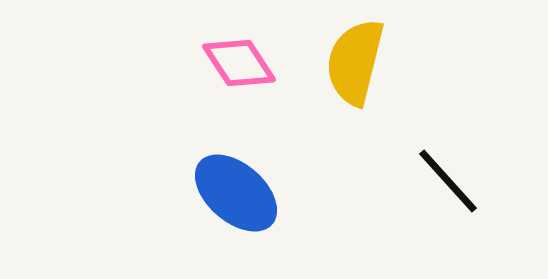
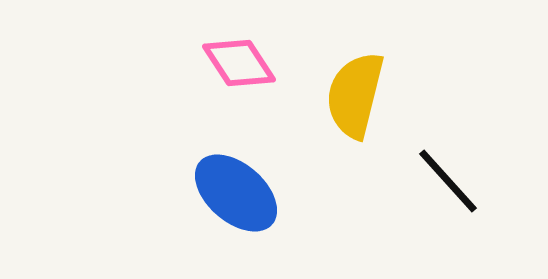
yellow semicircle: moved 33 px down
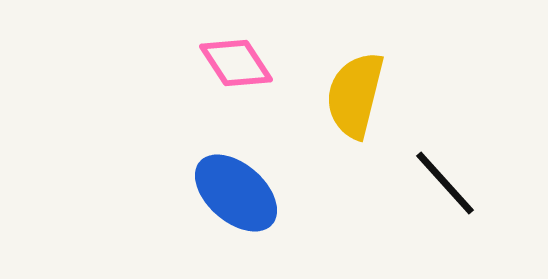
pink diamond: moved 3 px left
black line: moved 3 px left, 2 px down
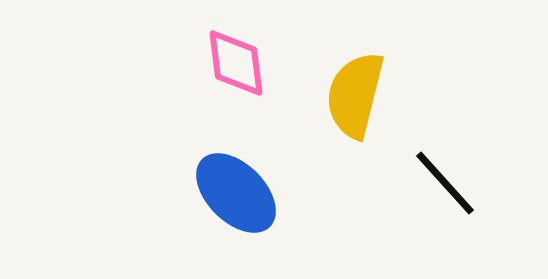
pink diamond: rotated 26 degrees clockwise
blue ellipse: rotated 4 degrees clockwise
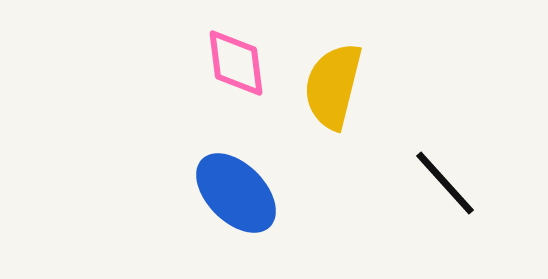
yellow semicircle: moved 22 px left, 9 px up
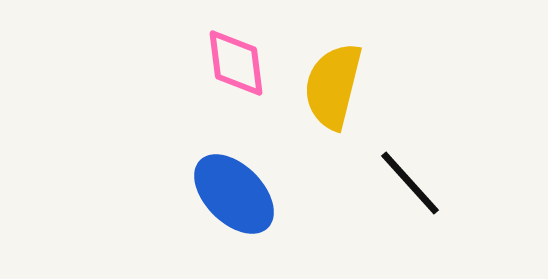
black line: moved 35 px left
blue ellipse: moved 2 px left, 1 px down
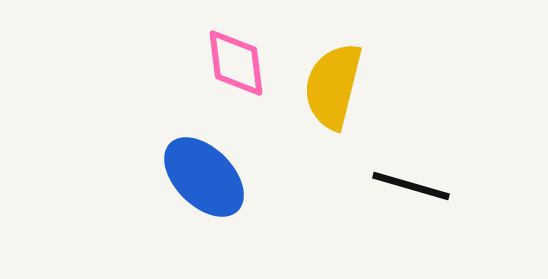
black line: moved 1 px right, 3 px down; rotated 32 degrees counterclockwise
blue ellipse: moved 30 px left, 17 px up
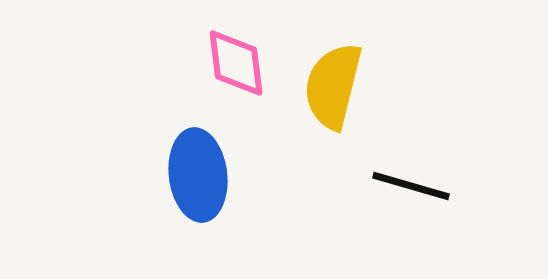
blue ellipse: moved 6 px left, 2 px up; rotated 38 degrees clockwise
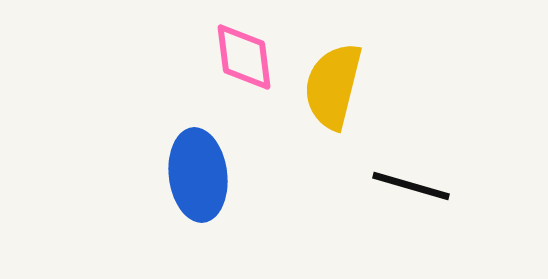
pink diamond: moved 8 px right, 6 px up
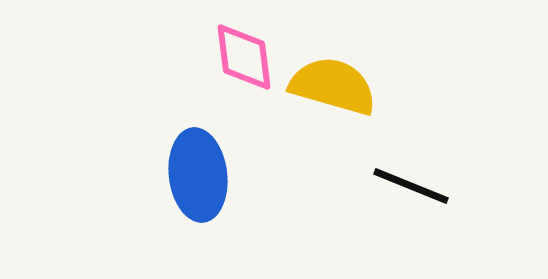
yellow semicircle: rotated 92 degrees clockwise
black line: rotated 6 degrees clockwise
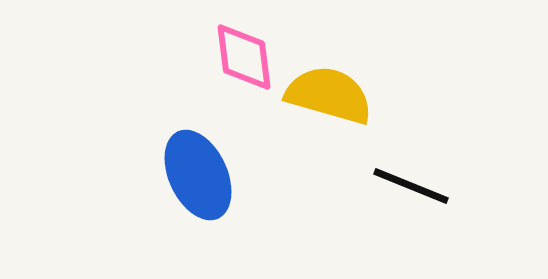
yellow semicircle: moved 4 px left, 9 px down
blue ellipse: rotated 18 degrees counterclockwise
